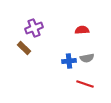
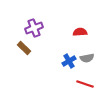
red semicircle: moved 2 px left, 2 px down
blue cross: rotated 24 degrees counterclockwise
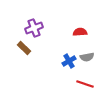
gray semicircle: moved 1 px up
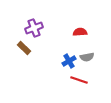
red line: moved 6 px left, 4 px up
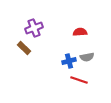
blue cross: rotated 16 degrees clockwise
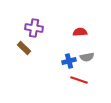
purple cross: rotated 30 degrees clockwise
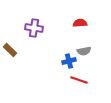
red semicircle: moved 9 px up
brown rectangle: moved 14 px left, 2 px down
gray semicircle: moved 3 px left, 6 px up
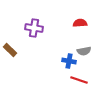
blue cross: rotated 24 degrees clockwise
